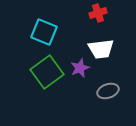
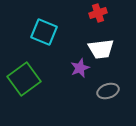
green square: moved 23 px left, 7 px down
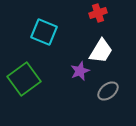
white trapezoid: moved 2 px down; rotated 52 degrees counterclockwise
purple star: moved 3 px down
gray ellipse: rotated 20 degrees counterclockwise
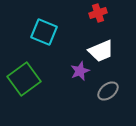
white trapezoid: rotated 36 degrees clockwise
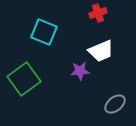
purple star: rotated 18 degrees clockwise
gray ellipse: moved 7 px right, 13 px down
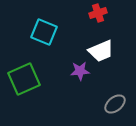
green square: rotated 12 degrees clockwise
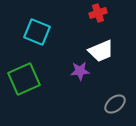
cyan square: moved 7 px left
